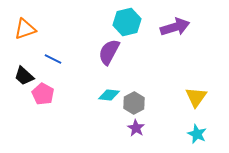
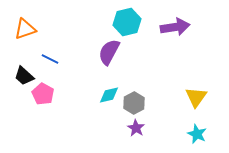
purple arrow: rotated 8 degrees clockwise
blue line: moved 3 px left
cyan diamond: rotated 20 degrees counterclockwise
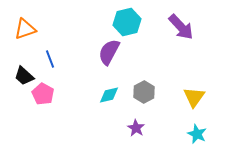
purple arrow: moved 6 px right; rotated 56 degrees clockwise
blue line: rotated 42 degrees clockwise
yellow triangle: moved 2 px left
gray hexagon: moved 10 px right, 11 px up
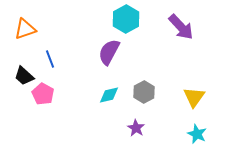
cyan hexagon: moved 1 px left, 3 px up; rotated 16 degrees counterclockwise
